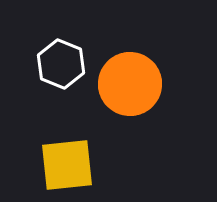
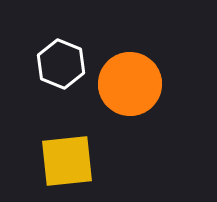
yellow square: moved 4 px up
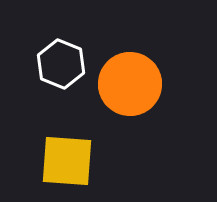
yellow square: rotated 10 degrees clockwise
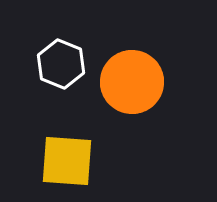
orange circle: moved 2 px right, 2 px up
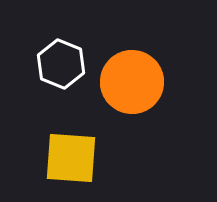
yellow square: moved 4 px right, 3 px up
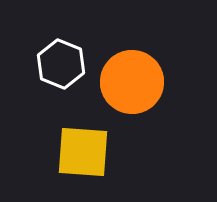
yellow square: moved 12 px right, 6 px up
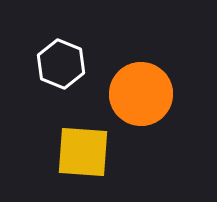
orange circle: moved 9 px right, 12 px down
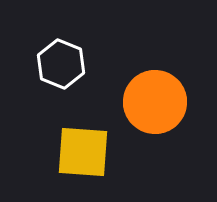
orange circle: moved 14 px right, 8 px down
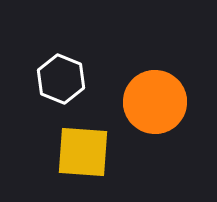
white hexagon: moved 15 px down
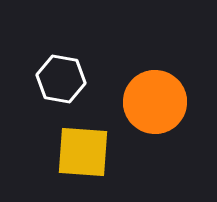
white hexagon: rotated 12 degrees counterclockwise
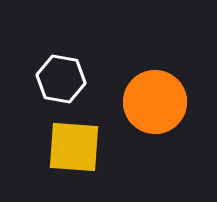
yellow square: moved 9 px left, 5 px up
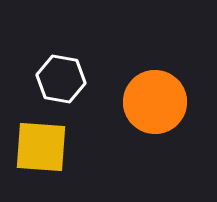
yellow square: moved 33 px left
